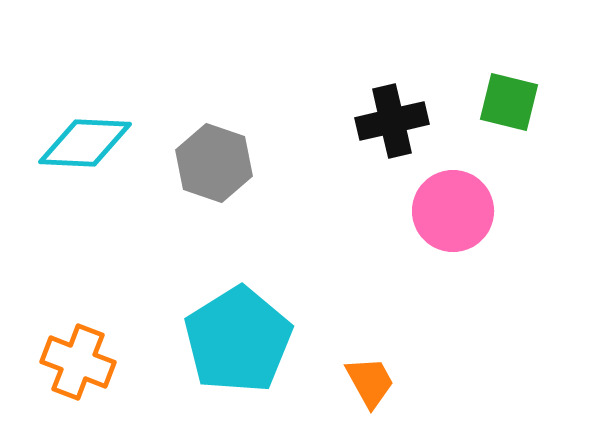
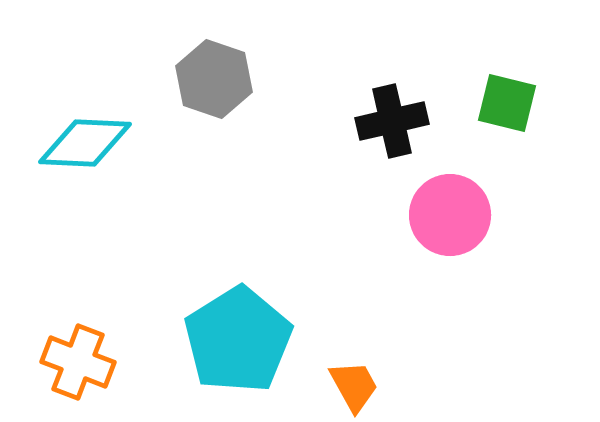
green square: moved 2 px left, 1 px down
gray hexagon: moved 84 px up
pink circle: moved 3 px left, 4 px down
orange trapezoid: moved 16 px left, 4 px down
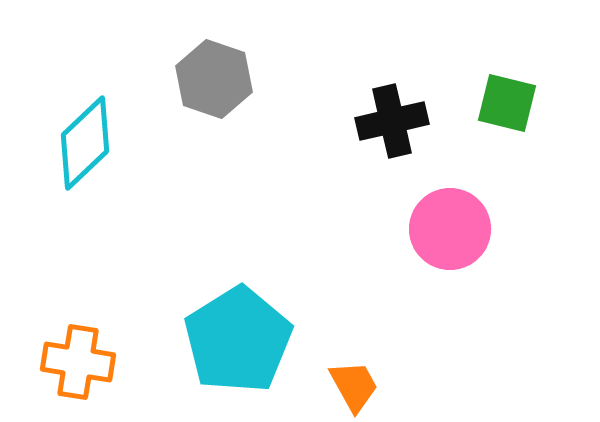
cyan diamond: rotated 46 degrees counterclockwise
pink circle: moved 14 px down
orange cross: rotated 12 degrees counterclockwise
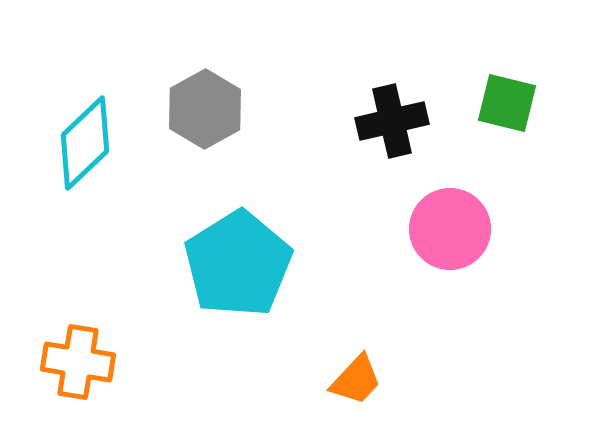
gray hexagon: moved 9 px left, 30 px down; rotated 12 degrees clockwise
cyan pentagon: moved 76 px up
orange trapezoid: moved 2 px right, 6 px up; rotated 72 degrees clockwise
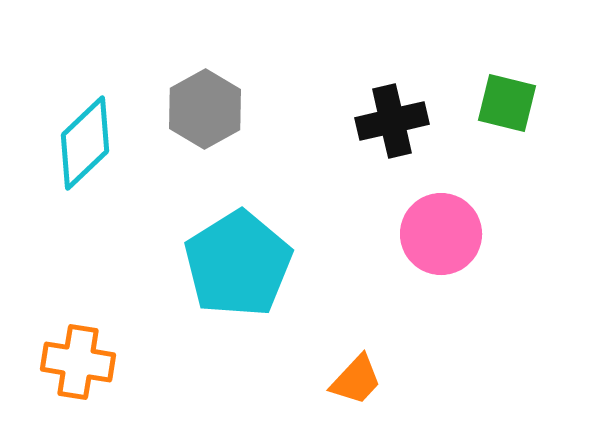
pink circle: moved 9 px left, 5 px down
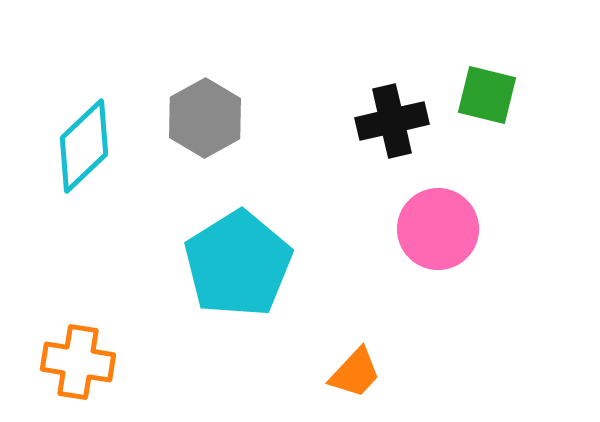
green square: moved 20 px left, 8 px up
gray hexagon: moved 9 px down
cyan diamond: moved 1 px left, 3 px down
pink circle: moved 3 px left, 5 px up
orange trapezoid: moved 1 px left, 7 px up
